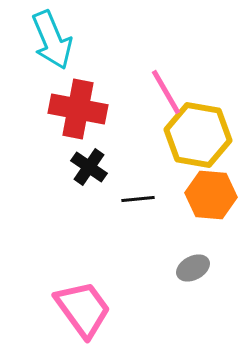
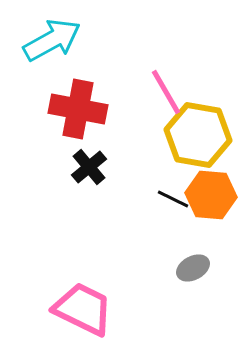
cyan arrow: rotated 96 degrees counterclockwise
black cross: rotated 15 degrees clockwise
black line: moved 35 px right; rotated 32 degrees clockwise
pink trapezoid: rotated 28 degrees counterclockwise
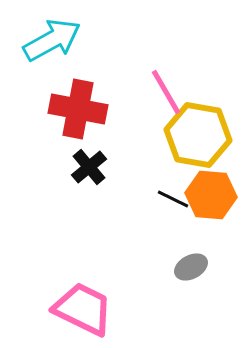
gray ellipse: moved 2 px left, 1 px up
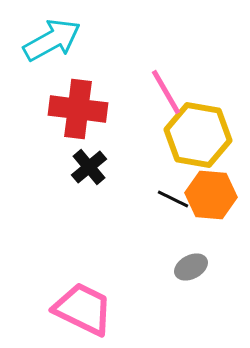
red cross: rotated 4 degrees counterclockwise
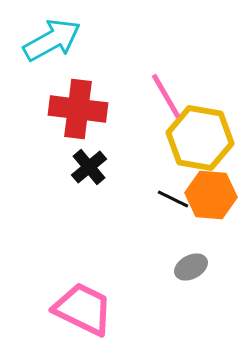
pink line: moved 4 px down
yellow hexagon: moved 2 px right, 3 px down
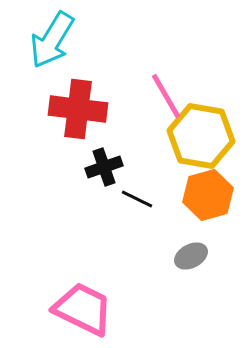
cyan arrow: rotated 150 degrees clockwise
yellow hexagon: moved 1 px right, 2 px up
black cross: moved 15 px right; rotated 21 degrees clockwise
orange hexagon: moved 3 px left; rotated 21 degrees counterclockwise
black line: moved 36 px left
gray ellipse: moved 11 px up
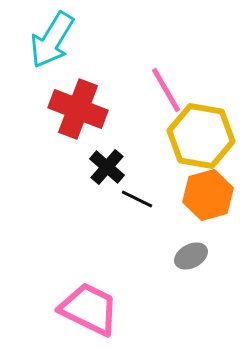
pink line: moved 6 px up
red cross: rotated 14 degrees clockwise
black cross: moved 3 px right; rotated 30 degrees counterclockwise
pink trapezoid: moved 6 px right
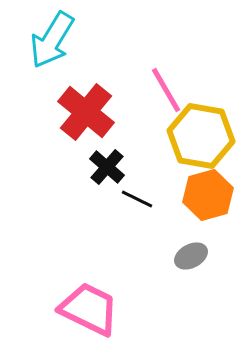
red cross: moved 8 px right, 3 px down; rotated 18 degrees clockwise
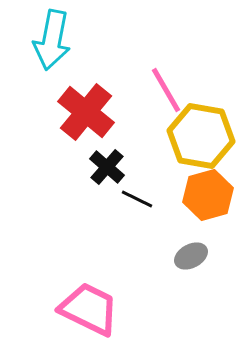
cyan arrow: rotated 20 degrees counterclockwise
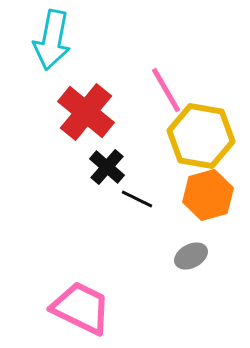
pink trapezoid: moved 8 px left, 1 px up
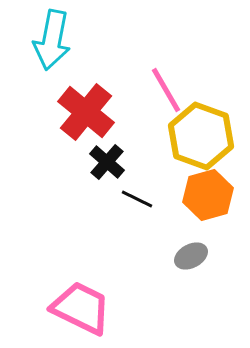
yellow hexagon: rotated 10 degrees clockwise
black cross: moved 5 px up
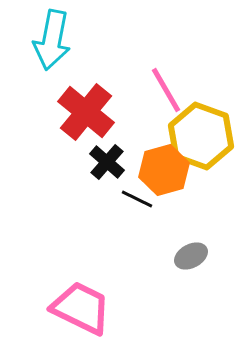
orange hexagon: moved 44 px left, 25 px up
